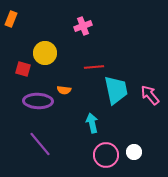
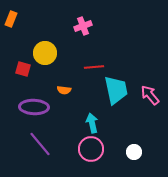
purple ellipse: moved 4 px left, 6 px down
pink circle: moved 15 px left, 6 px up
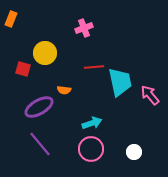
pink cross: moved 1 px right, 2 px down
cyan trapezoid: moved 4 px right, 8 px up
purple ellipse: moved 5 px right; rotated 32 degrees counterclockwise
cyan arrow: rotated 84 degrees clockwise
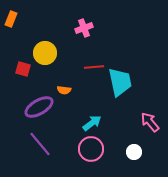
pink arrow: moved 27 px down
cyan arrow: rotated 18 degrees counterclockwise
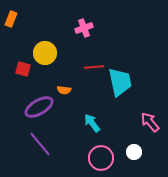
cyan arrow: rotated 90 degrees counterclockwise
pink circle: moved 10 px right, 9 px down
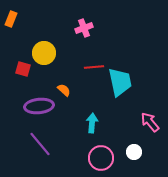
yellow circle: moved 1 px left
orange semicircle: rotated 144 degrees counterclockwise
purple ellipse: moved 1 px up; rotated 24 degrees clockwise
cyan arrow: rotated 42 degrees clockwise
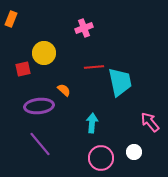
red square: rotated 28 degrees counterclockwise
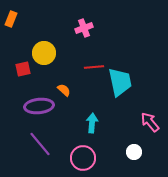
pink circle: moved 18 px left
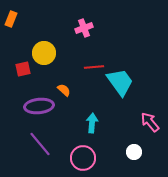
cyan trapezoid: rotated 24 degrees counterclockwise
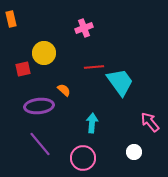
orange rectangle: rotated 35 degrees counterclockwise
